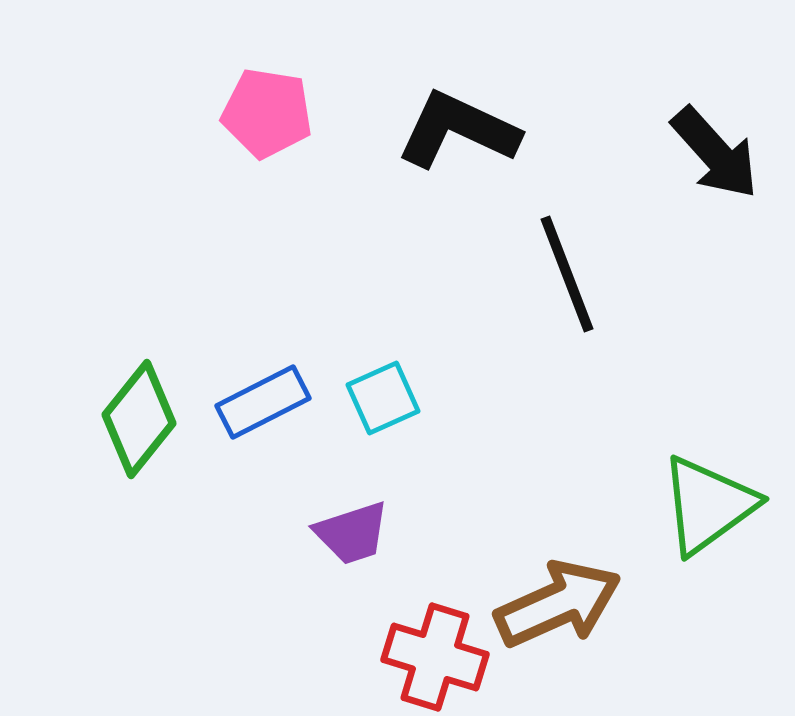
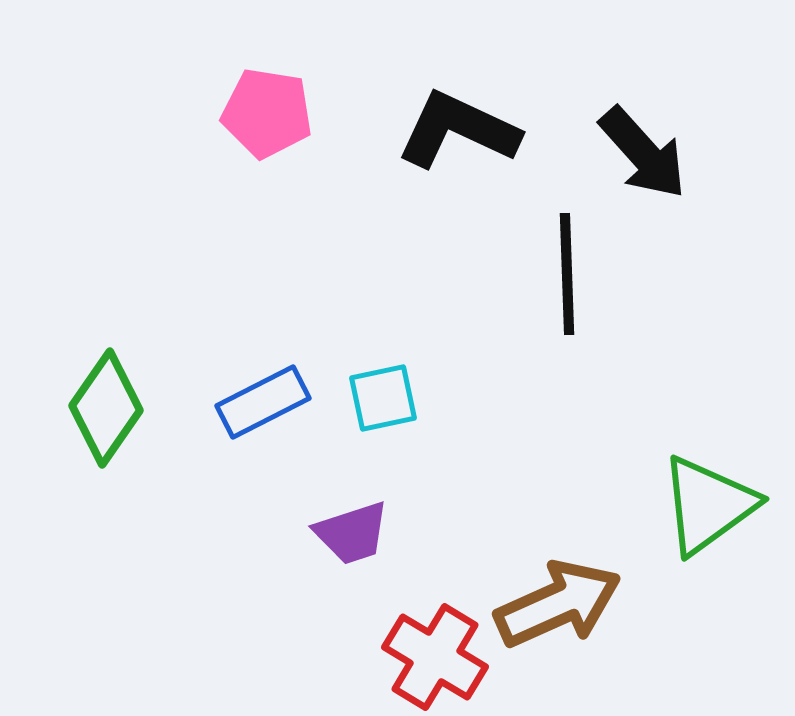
black arrow: moved 72 px left
black line: rotated 19 degrees clockwise
cyan square: rotated 12 degrees clockwise
green diamond: moved 33 px left, 11 px up; rotated 4 degrees counterclockwise
red cross: rotated 14 degrees clockwise
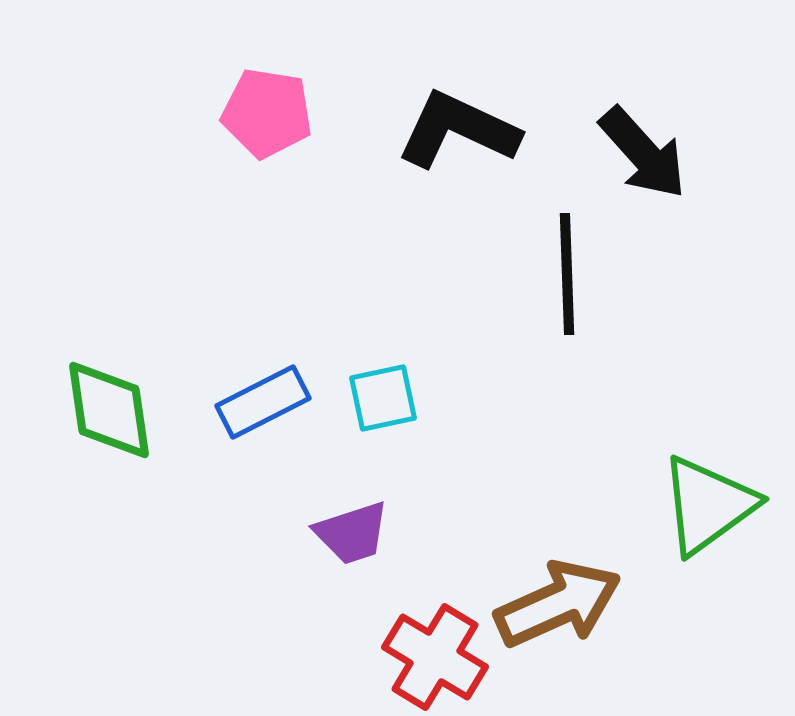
green diamond: moved 3 px right, 2 px down; rotated 43 degrees counterclockwise
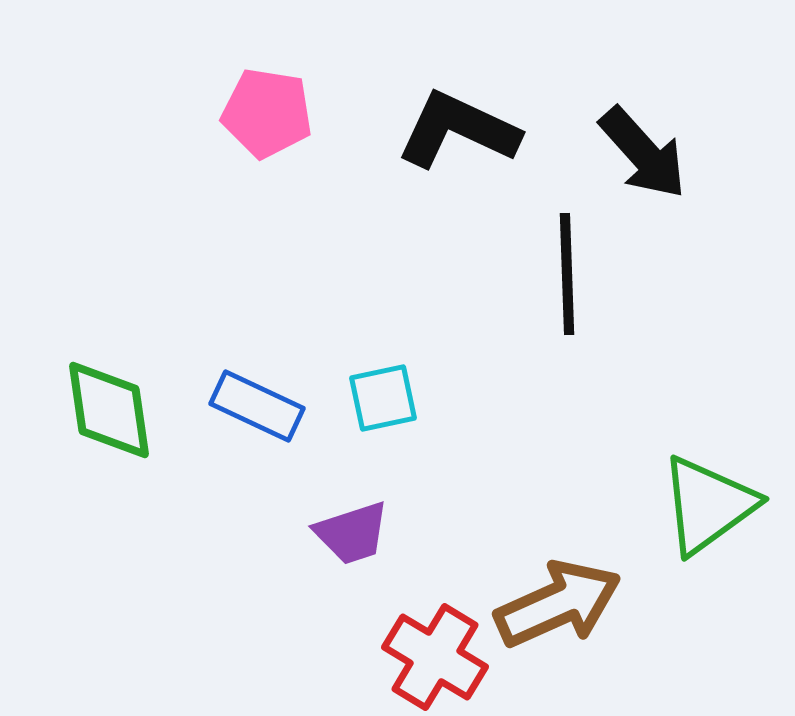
blue rectangle: moved 6 px left, 4 px down; rotated 52 degrees clockwise
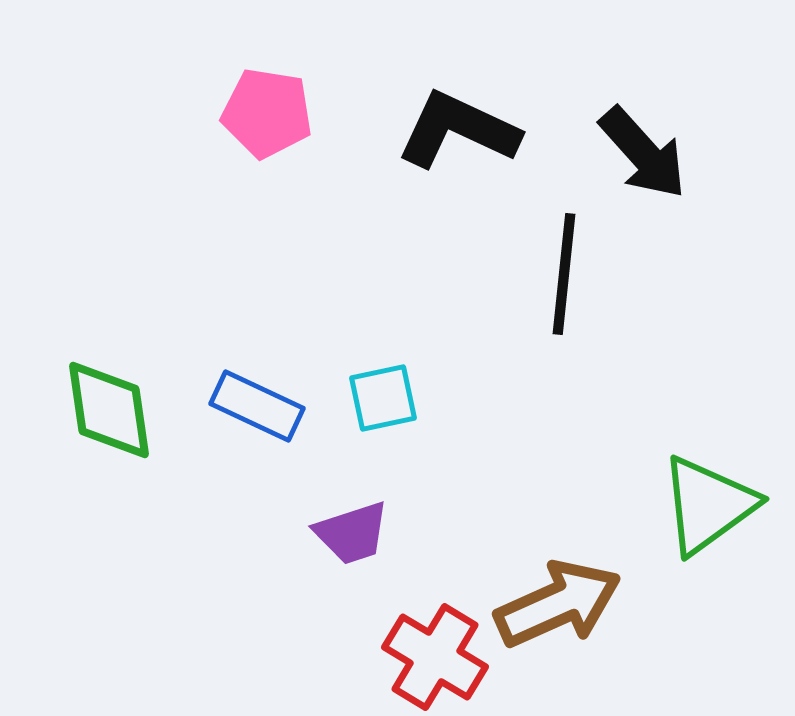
black line: moved 3 px left; rotated 8 degrees clockwise
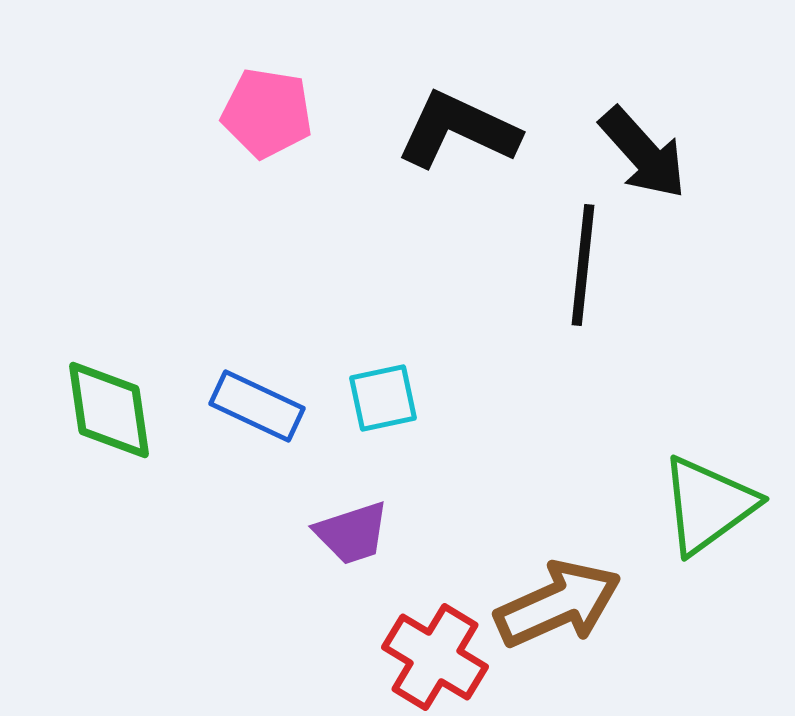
black line: moved 19 px right, 9 px up
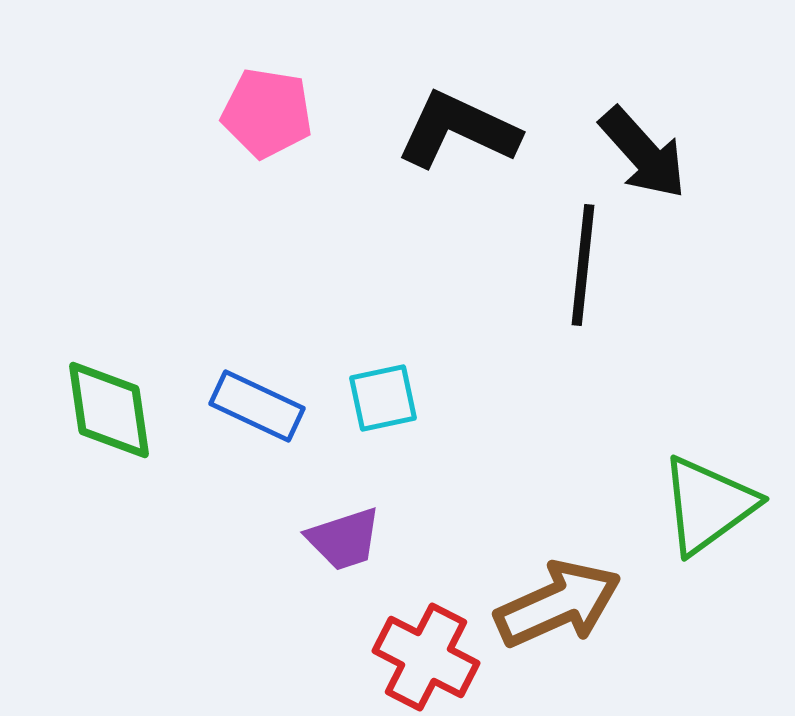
purple trapezoid: moved 8 px left, 6 px down
red cross: moved 9 px left; rotated 4 degrees counterclockwise
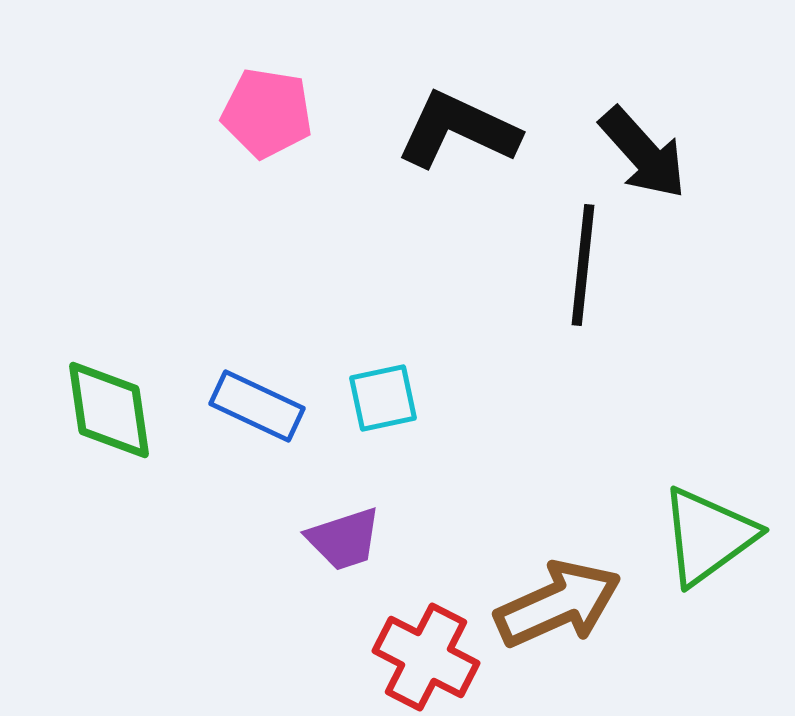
green triangle: moved 31 px down
